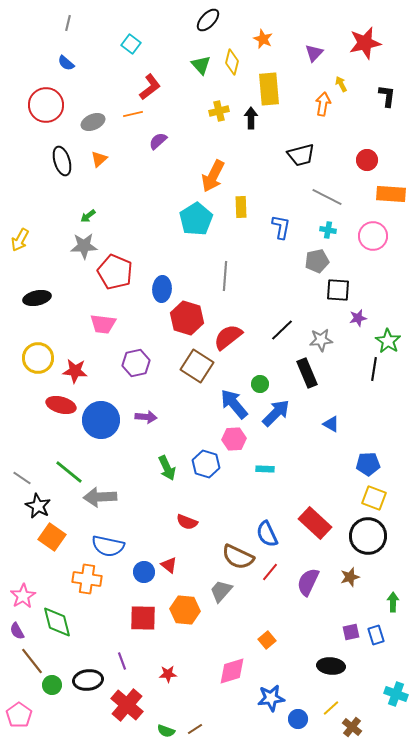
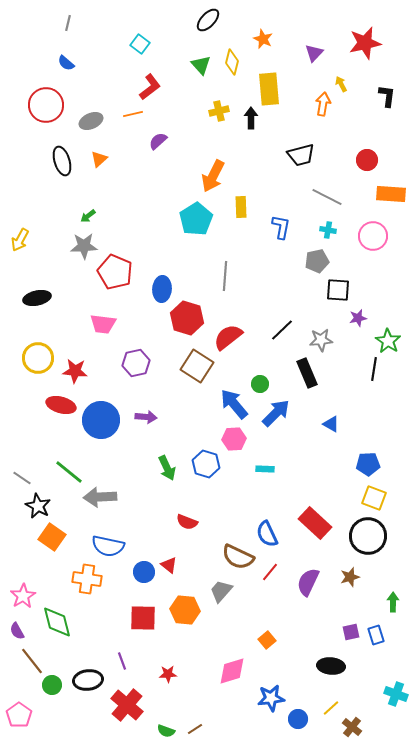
cyan square at (131, 44): moved 9 px right
gray ellipse at (93, 122): moved 2 px left, 1 px up
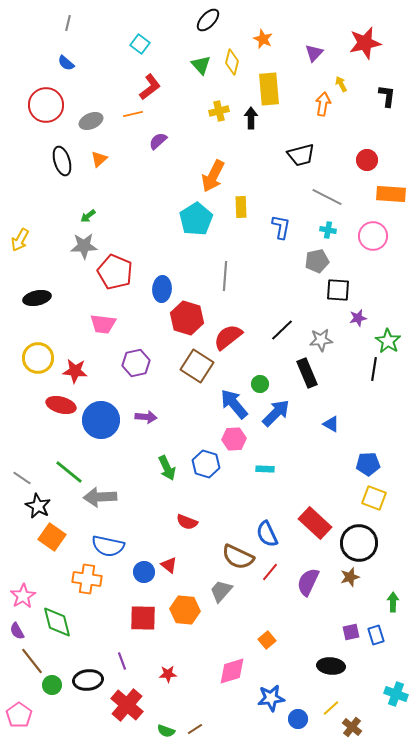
black circle at (368, 536): moved 9 px left, 7 px down
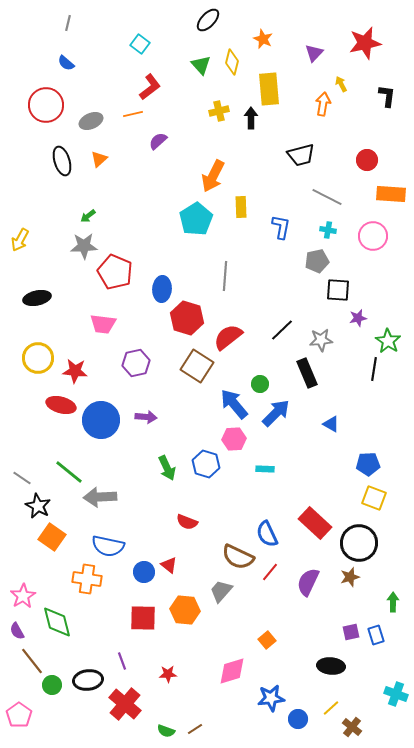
red cross at (127, 705): moved 2 px left, 1 px up
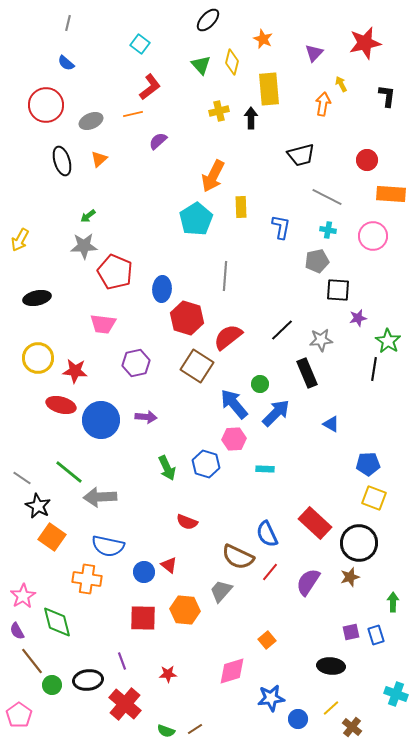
purple semicircle at (308, 582): rotated 8 degrees clockwise
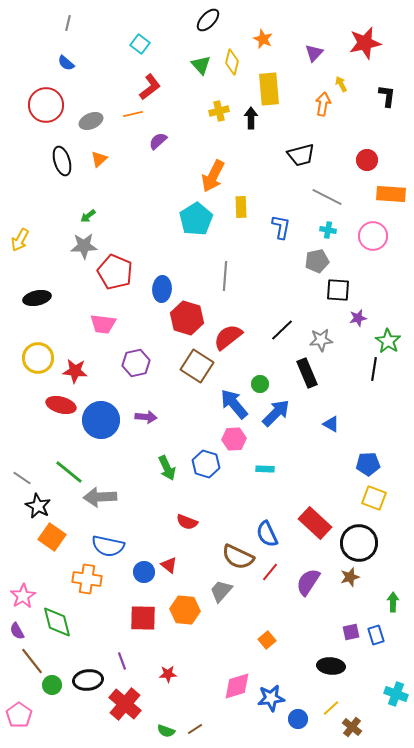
pink diamond at (232, 671): moved 5 px right, 15 px down
